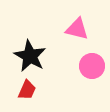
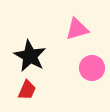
pink triangle: rotated 30 degrees counterclockwise
pink circle: moved 2 px down
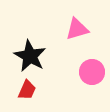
pink circle: moved 4 px down
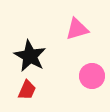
pink circle: moved 4 px down
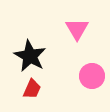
pink triangle: rotated 45 degrees counterclockwise
red trapezoid: moved 5 px right, 1 px up
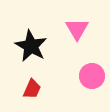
black star: moved 1 px right, 10 px up
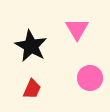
pink circle: moved 2 px left, 2 px down
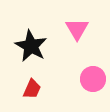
pink circle: moved 3 px right, 1 px down
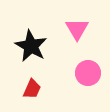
pink circle: moved 5 px left, 6 px up
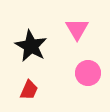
red trapezoid: moved 3 px left, 1 px down
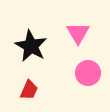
pink triangle: moved 1 px right, 4 px down
